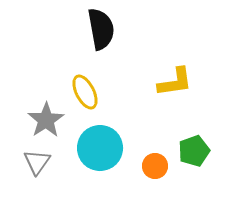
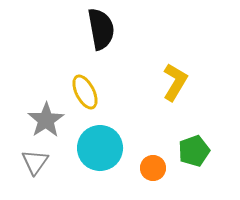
yellow L-shape: rotated 51 degrees counterclockwise
gray triangle: moved 2 px left
orange circle: moved 2 px left, 2 px down
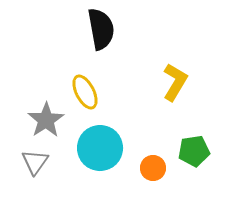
green pentagon: rotated 12 degrees clockwise
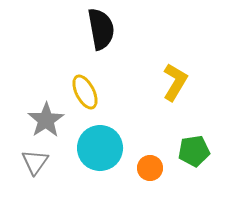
orange circle: moved 3 px left
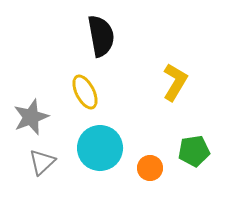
black semicircle: moved 7 px down
gray star: moved 15 px left, 3 px up; rotated 12 degrees clockwise
gray triangle: moved 7 px right; rotated 12 degrees clockwise
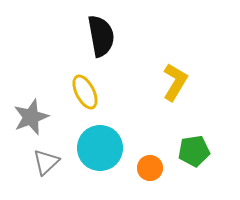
gray triangle: moved 4 px right
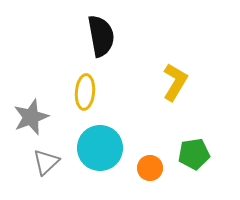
yellow ellipse: rotated 32 degrees clockwise
green pentagon: moved 3 px down
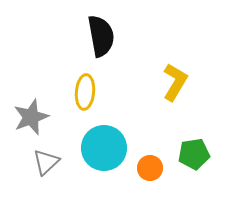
cyan circle: moved 4 px right
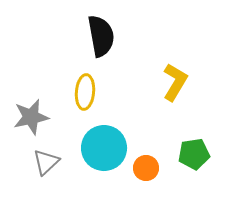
gray star: rotated 9 degrees clockwise
orange circle: moved 4 px left
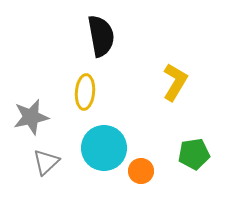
orange circle: moved 5 px left, 3 px down
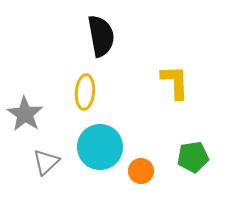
yellow L-shape: rotated 33 degrees counterclockwise
gray star: moved 6 px left, 3 px up; rotated 27 degrees counterclockwise
cyan circle: moved 4 px left, 1 px up
green pentagon: moved 1 px left, 3 px down
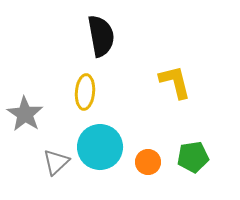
yellow L-shape: rotated 12 degrees counterclockwise
gray triangle: moved 10 px right
orange circle: moved 7 px right, 9 px up
